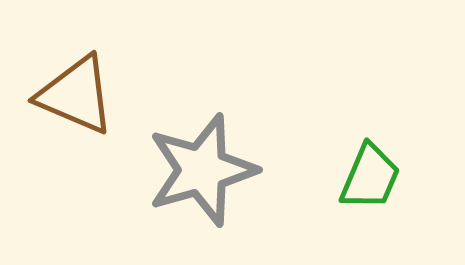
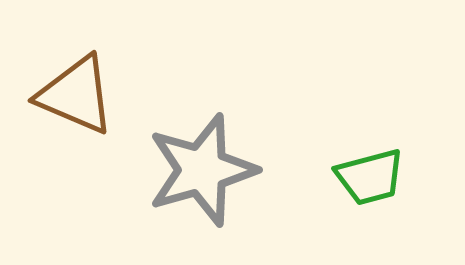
green trapezoid: rotated 52 degrees clockwise
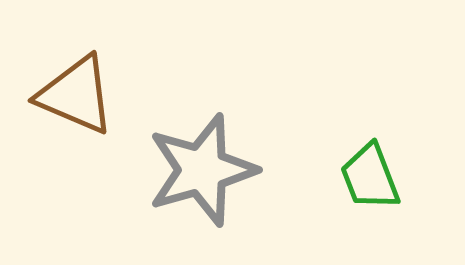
green trapezoid: rotated 84 degrees clockwise
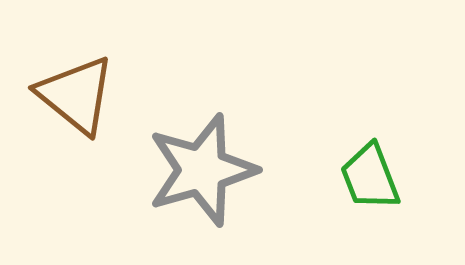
brown triangle: rotated 16 degrees clockwise
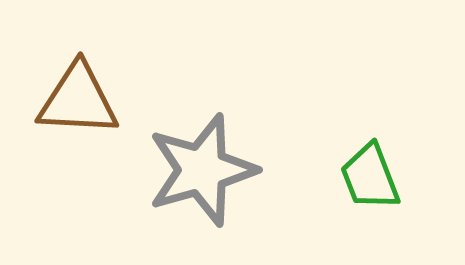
brown triangle: moved 2 px right, 5 px down; rotated 36 degrees counterclockwise
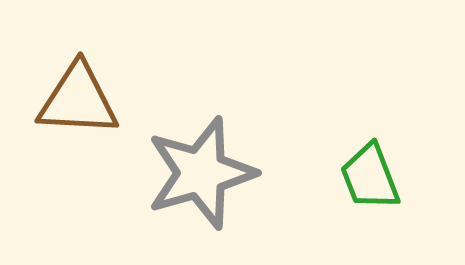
gray star: moved 1 px left, 3 px down
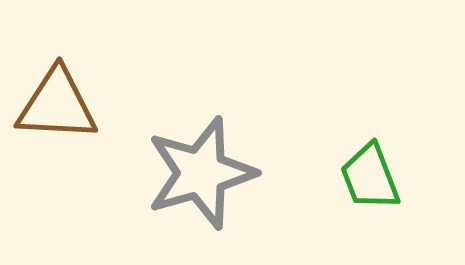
brown triangle: moved 21 px left, 5 px down
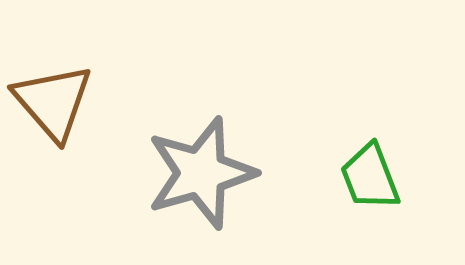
brown triangle: moved 4 px left, 3 px up; rotated 46 degrees clockwise
